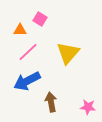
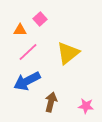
pink square: rotated 16 degrees clockwise
yellow triangle: rotated 10 degrees clockwise
brown arrow: rotated 24 degrees clockwise
pink star: moved 2 px left, 1 px up
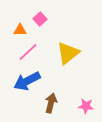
brown arrow: moved 1 px down
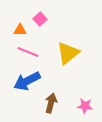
pink line: rotated 65 degrees clockwise
pink star: moved 1 px left
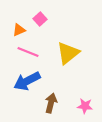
orange triangle: moved 1 px left; rotated 24 degrees counterclockwise
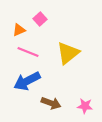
brown arrow: rotated 96 degrees clockwise
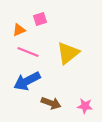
pink square: rotated 24 degrees clockwise
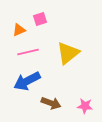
pink line: rotated 35 degrees counterclockwise
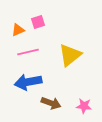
pink square: moved 2 px left, 3 px down
orange triangle: moved 1 px left
yellow triangle: moved 2 px right, 2 px down
blue arrow: moved 1 px right, 1 px down; rotated 16 degrees clockwise
pink star: moved 1 px left
